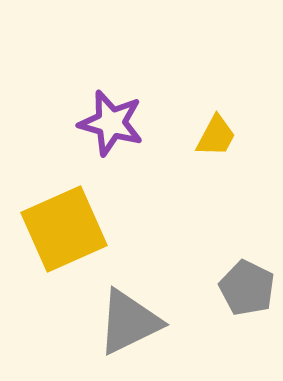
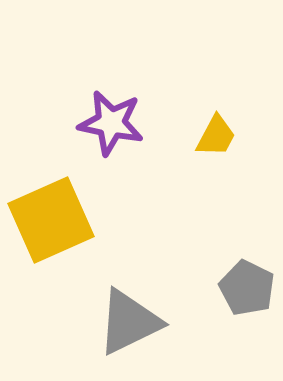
purple star: rotated 4 degrees counterclockwise
yellow square: moved 13 px left, 9 px up
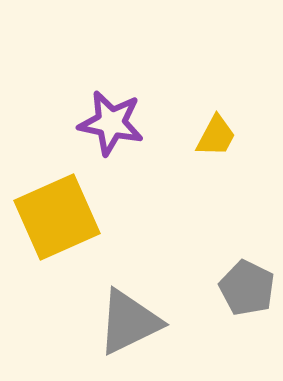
yellow square: moved 6 px right, 3 px up
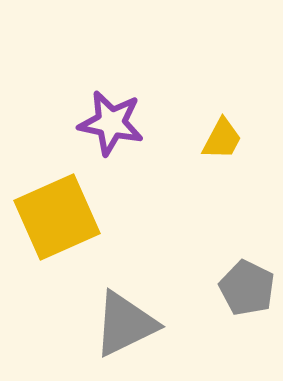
yellow trapezoid: moved 6 px right, 3 px down
gray triangle: moved 4 px left, 2 px down
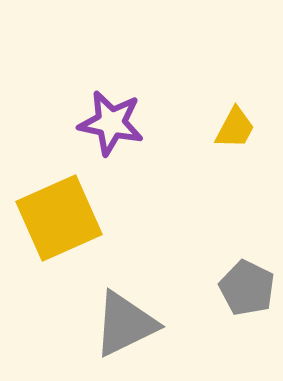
yellow trapezoid: moved 13 px right, 11 px up
yellow square: moved 2 px right, 1 px down
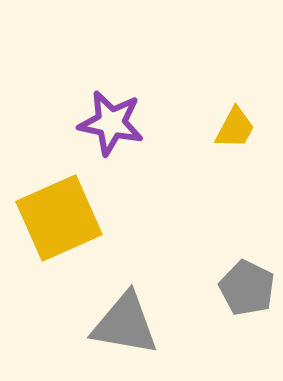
gray triangle: rotated 36 degrees clockwise
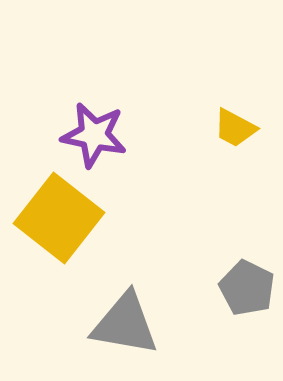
purple star: moved 17 px left, 12 px down
yellow trapezoid: rotated 90 degrees clockwise
yellow square: rotated 28 degrees counterclockwise
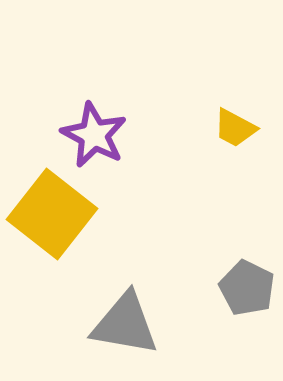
purple star: rotated 16 degrees clockwise
yellow square: moved 7 px left, 4 px up
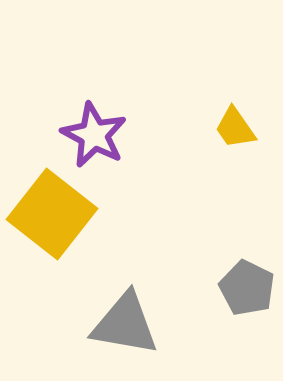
yellow trapezoid: rotated 27 degrees clockwise
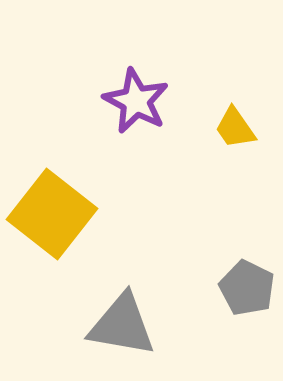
purple star: moved 42 px right, 34 px up
gray triangle: moved 3 px left, 1 px down
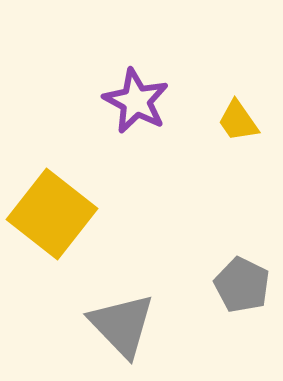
yellow trapezoid: moved 3 px right, 7 px up
gray pentagon: moved 5 px left, 3 px up
gray triangle: rotated 36 degrees clockwise
